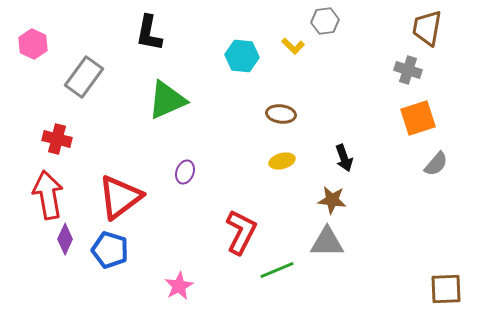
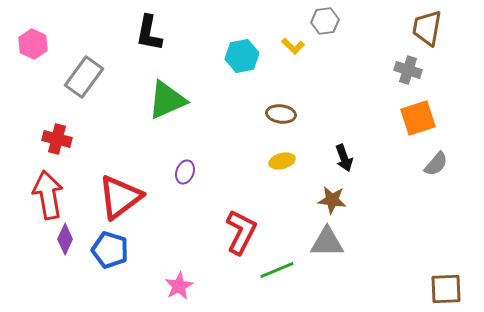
cyan hexagon: rotated 16 degrees counterclockwise
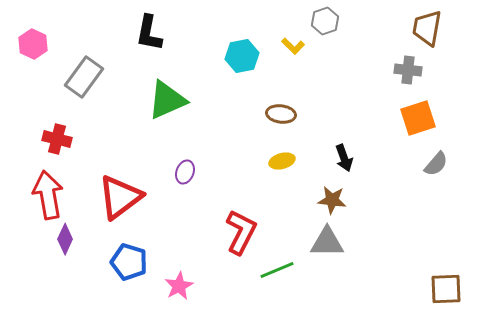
gray hexagon: rotated 12 degrees counterclockwise
gray cross: rotated 12 degrees counterclockwise
blue pentagon: moved 19 px right, 12 px down
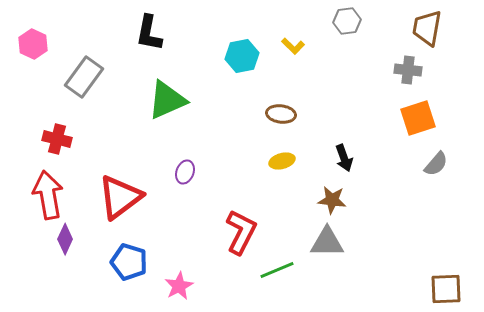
gray hexagon: moved 22 px right; rotated 12 degrees clockwise
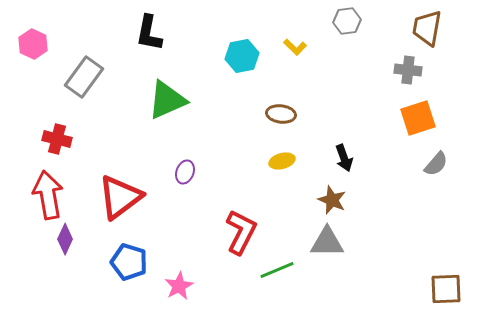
yellow L-shape: moved 2 px right, 1 px down
brown star: rotated 16 degrees clockwise
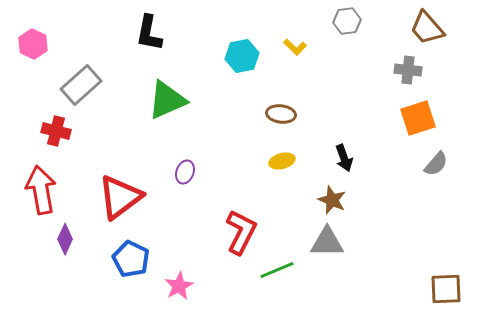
brown trapezoid: rotated 51 degrees counterclockwise
gray rectangle: moved 3 px left, 8 px down; rotated 12 degrees clockwise
red cross: moved 1 px left, 8 px up
red arrow: moved 7 px left, 5 px up
blue pentagon: moved 2 px right, 3 px up; rotated 9 degrees clockwise
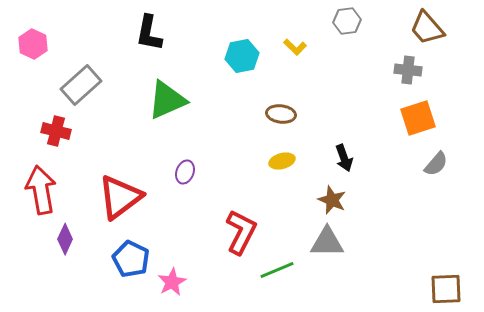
pink star: moved 7 px left, 4 px up
